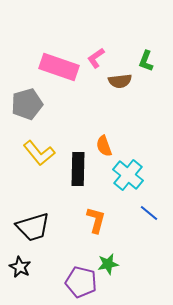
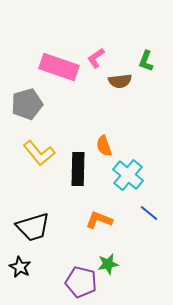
orange L-shape: moved 3 px right; rotated 84 degrees counterclockwise
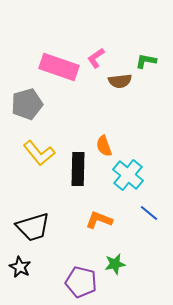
green L-shape: rotated 80 degrees clockwise
green star: moved 7 px right
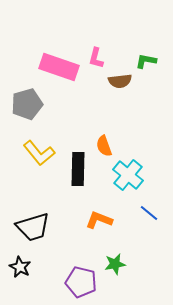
pink L-shape: rotated 40 degrees counterclockwise
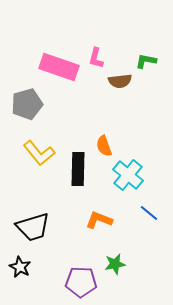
purple pentagon: rotated 12 degrees counterclockwise
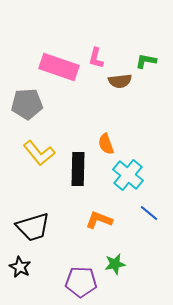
gray pentagon: rotated 12 degrees clockwise
orange semicircle: moved 2 px right, 2 px up
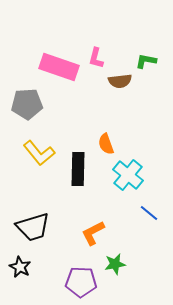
orange L-shape: moved 6 px left, 13 px down; rotated 48 degrees counterclockwise
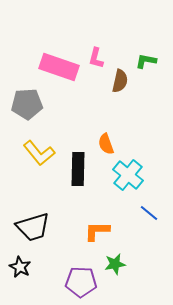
brown semicircle: rotated 70 degrees counterclockwise
orange L-shape: moved 4 px right, 2 px up; rotated 28 degrees clockwise
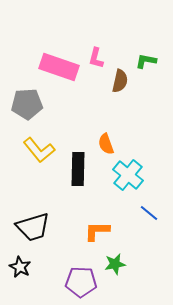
yellow L-shape: moved 3 px up
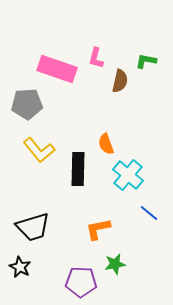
pink rectangle: moved 2 px left, 2 px down
orange L-shape: moved 1 px right, 2 px up; rotated 12 degrees counterclockwise
